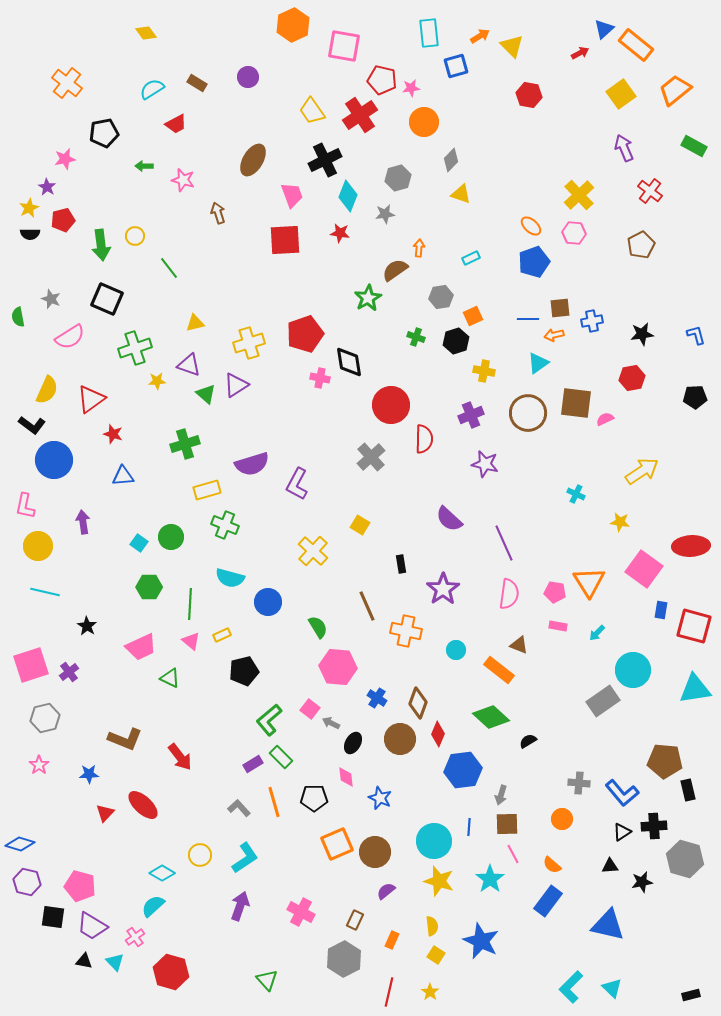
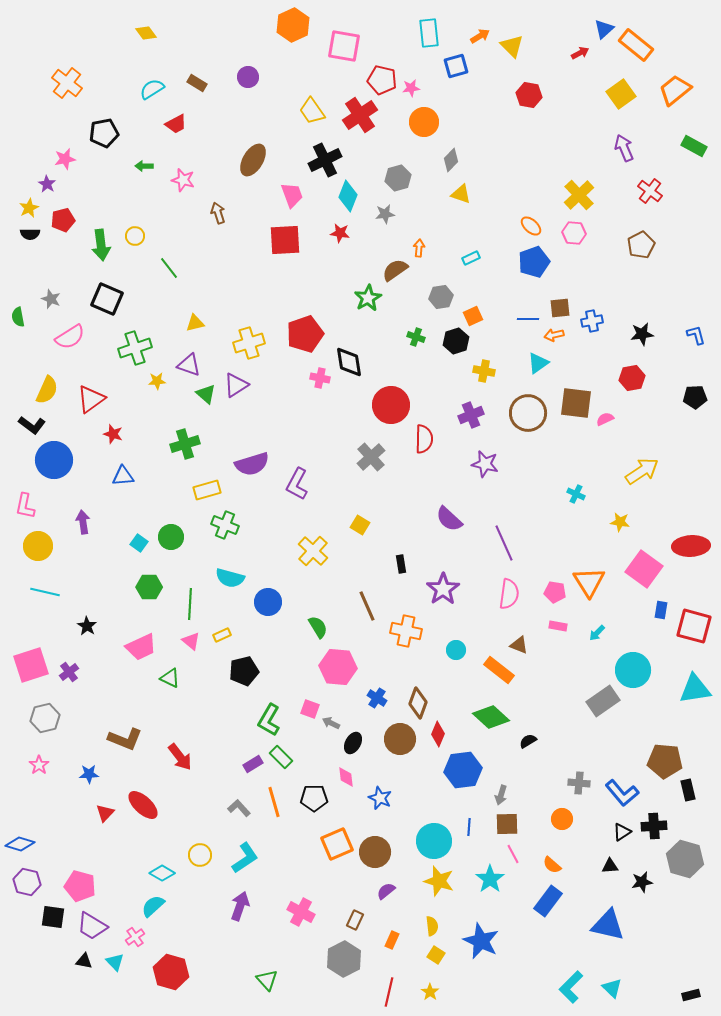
purple star at (47, 187): moved 3 px up
pink square at (310, 709): rotated 18 degrees counterclockwise
green L-shape at (269, 720): rotated 20 degrees counterclockwise
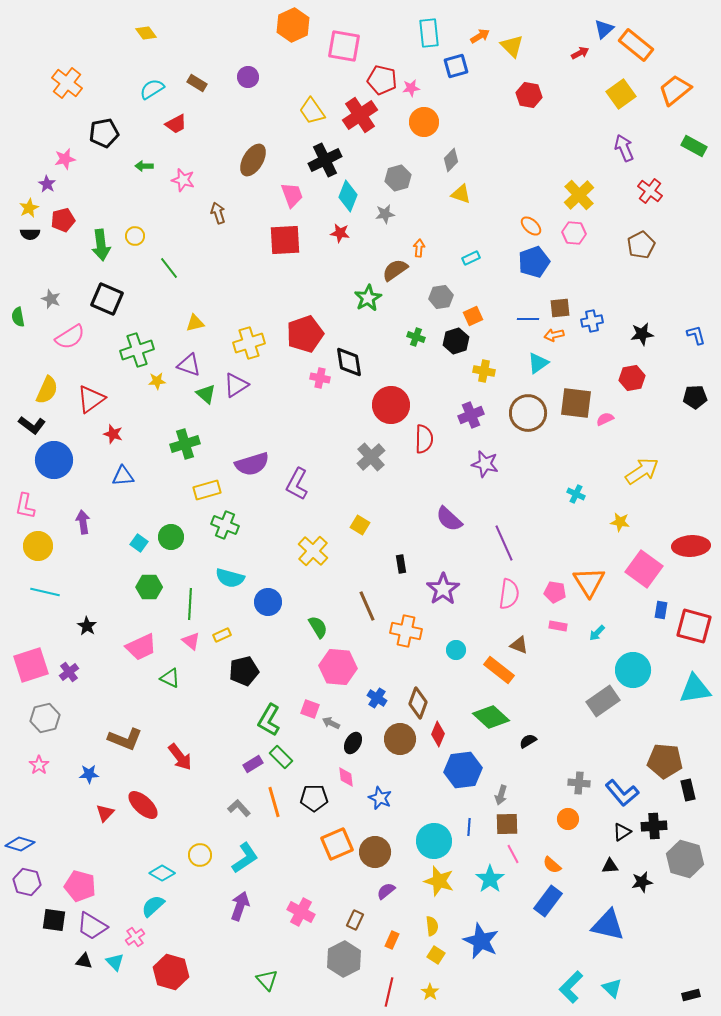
green cross at (135, 348): moved 2 px right, 2 px down
orange circle at (562, 819): moved 6 px right
black square at (53, 917): moved 1 px right, 3 px down
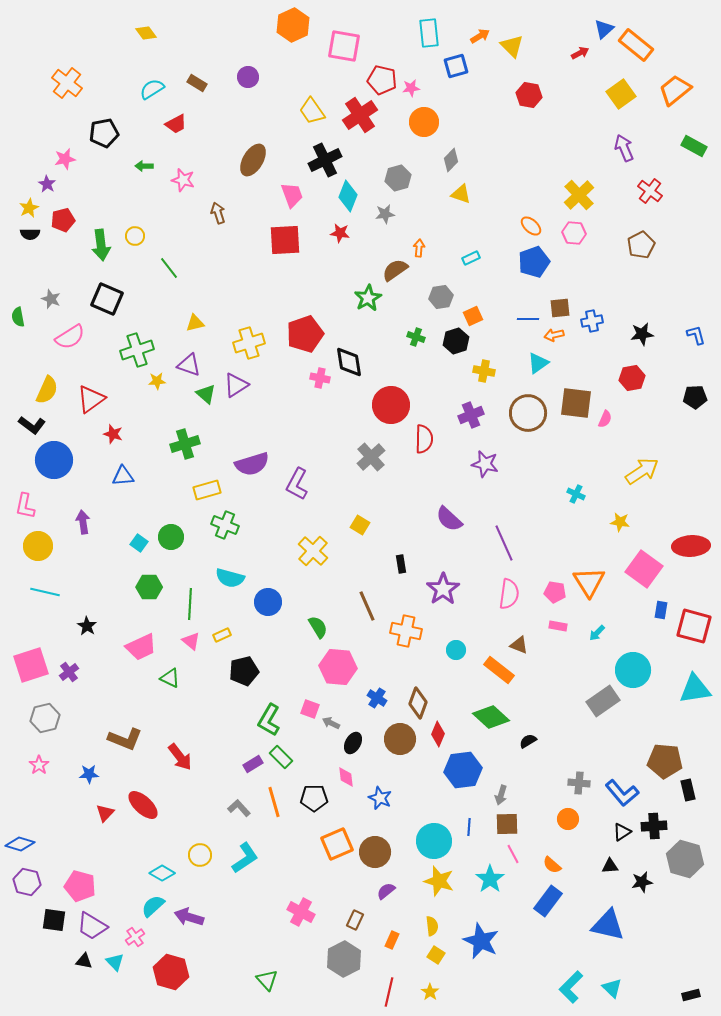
pink semicircle at (605, 419): rotated 138 degrees clockwise
purple arrow at (240, 906): moved 51 px left, 11 px down; rotated 92 degrees counterclockwise
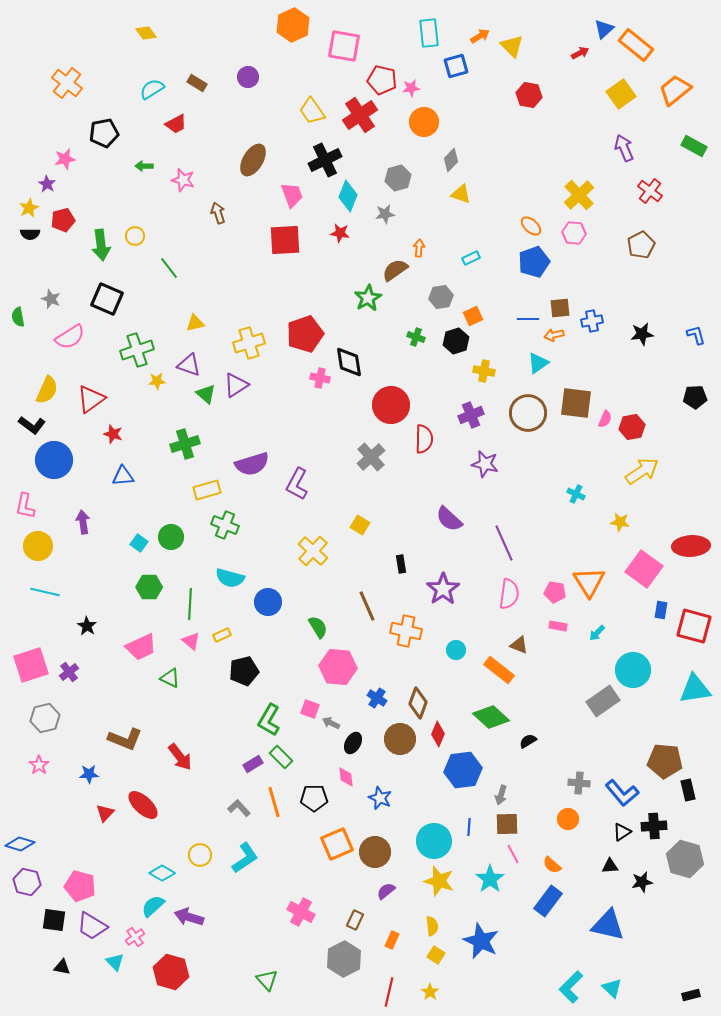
red hexagon at (632, 378): moved 49 px down
black triangle at (84, 961): moved 22 px left, 6 px down
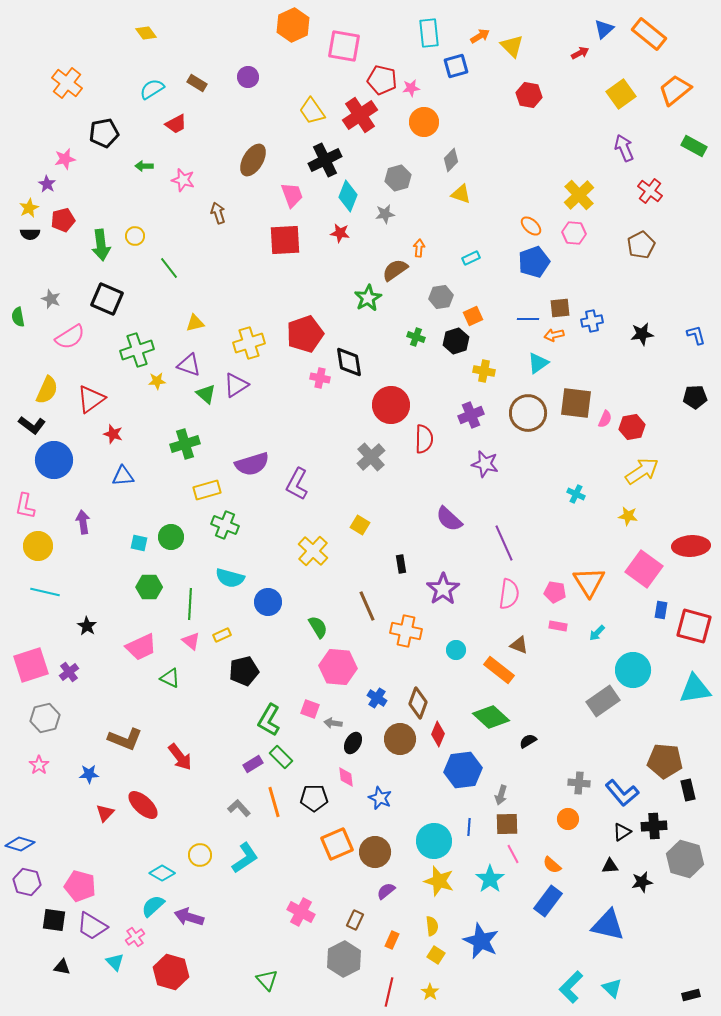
orange rectangle at (636, 45): moved 13 px right, 11 px up
yellow star at (620, 522): moved 8 px right, 6 px up
cyan square at (139, 543): rotated 24 degrees counterclockwise
gray arrow at (331, 723): moved 2 px right; rotated 18 degrees counterclockwise
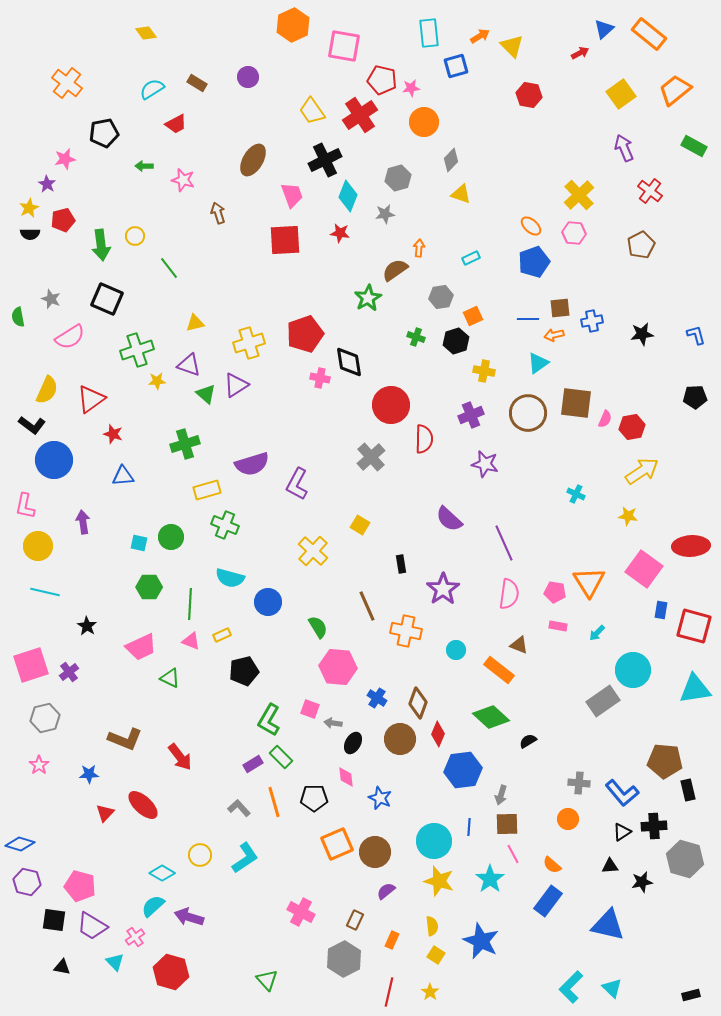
pink triangle at (191, 641): rotated 18 degrees counterclockwise
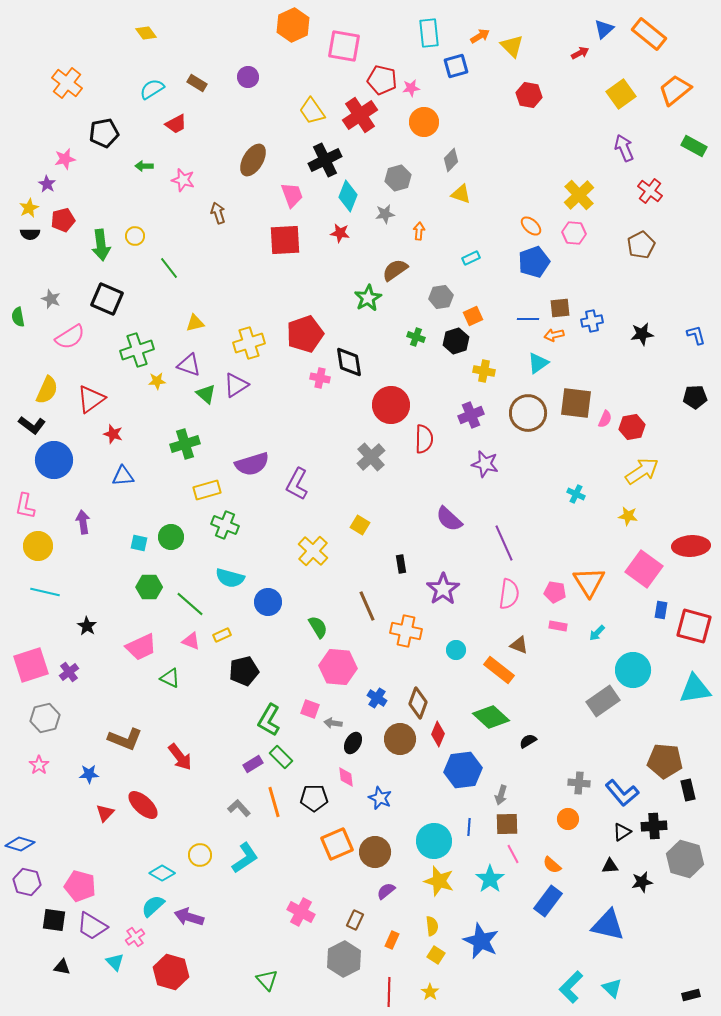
orange arrow at (419, 248): moved 17 px up
green line at (190, 604): rotated 52 degrees counterclockwise
red line at (389, 992): rotated 12 degrees counterclockwise
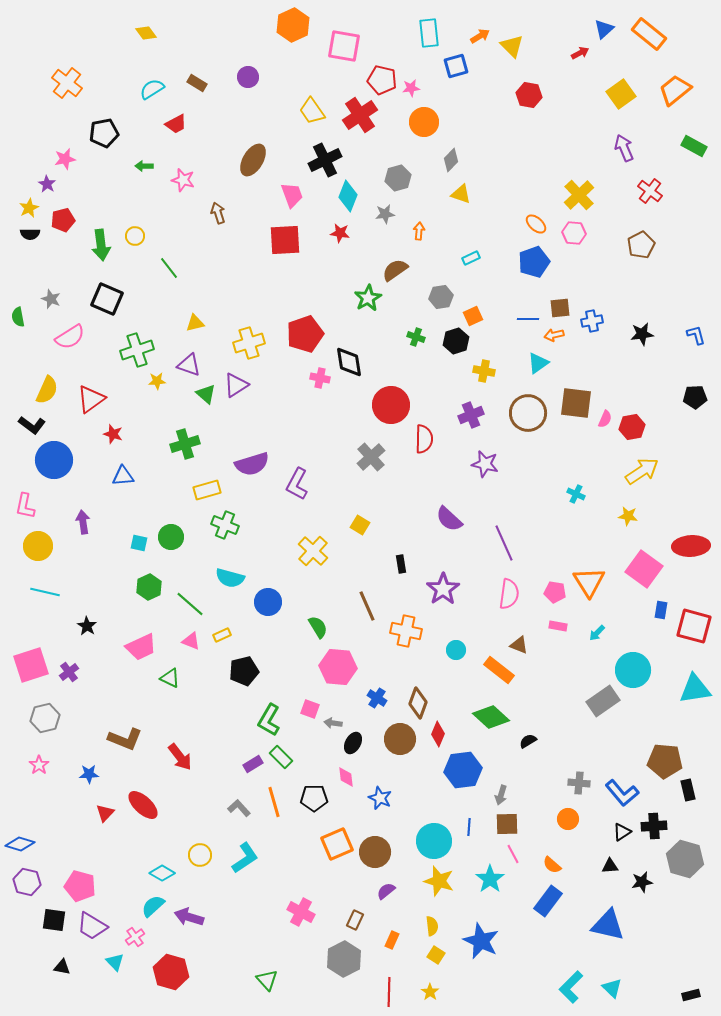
orange ellipse at (531, 226): moved 5 px right, 2 px up
green hexagon at (149, 587): rotated 25 degrees counterclockwise
